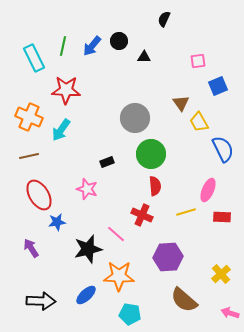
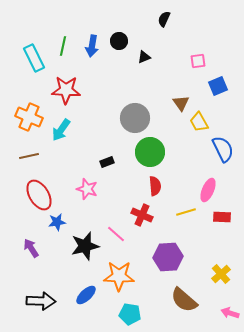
blue arrow: rotated 30 degrees counterclockwise
black triangle: rotated 24 degrees counterclockwise
green circle: moved 1 px left, 2 px up
black star: moved 3 px left, 3 px up
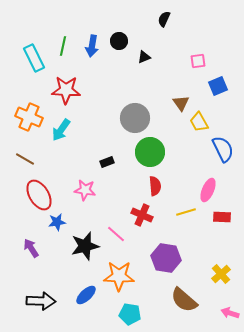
brown line: moved 4 px left, 3 px down; rotated 42 degrees clockwise
pink star: moved 2 px left, 1 px down; rotated 10 degrees counterclockwise
purple hexagon: moved 2 px left, 1 px down; rotated 12 degrees clockwise
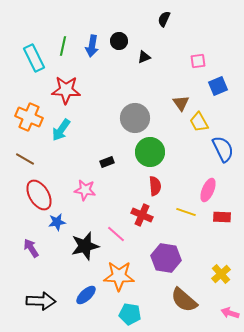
yellow line: rotated 36 degrees clockwise
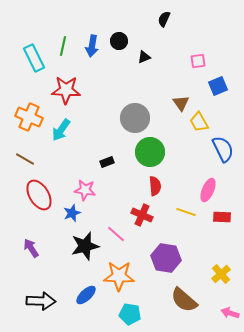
blue star: moved 15 px right, 9 px up; rotated 12 degrees counterclockwise
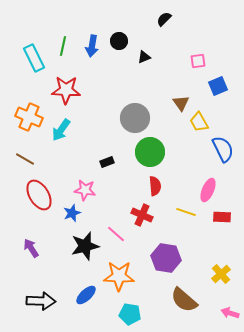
black semicircle: rotated 21 degrees clockwise
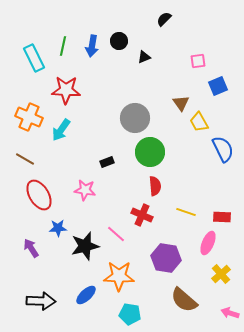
pink ellipse: moved 53 px down
blue star: moved 14 px left, 15 px down; rotated 18 degrees clockwise
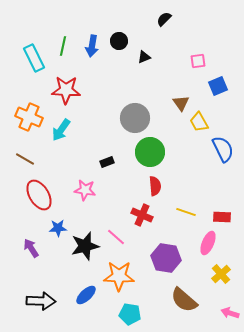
pink line: moved 3 px down
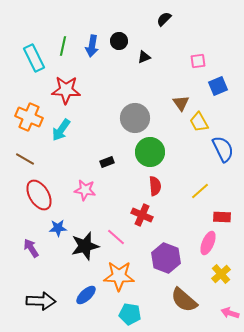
yellow line: moved 14 px right, 21 px up; rotated 60 degrees counterclockwise
purple hexagon: rotated 12 degrees clockwise
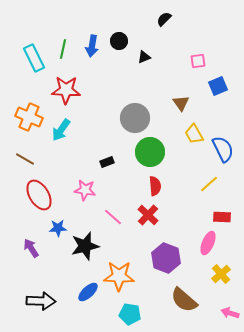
green line: moved 3 px down
yellow trapezoid: moved 5 px left, 12 px down
yellow line: moved 9 px right, 7 px up
red cross: moved 6 px right; rotated 20 degrees clockwise
pink line: moved 3 px left, 20 px up
blue ellipse: moved 2 px right, 3 px up
